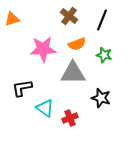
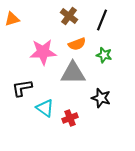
pink star: moved 3 px down
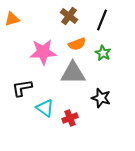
green star: moved 1 px left, 2 px up; rotated 14 degrees clockwise
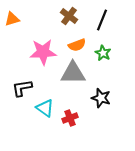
orange semicircle: moved 1 px down
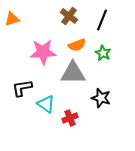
cyan triangle: moved 1 px right, 4 px up
